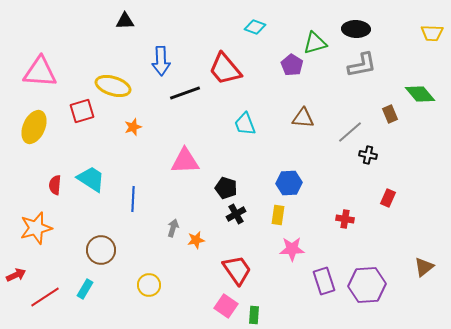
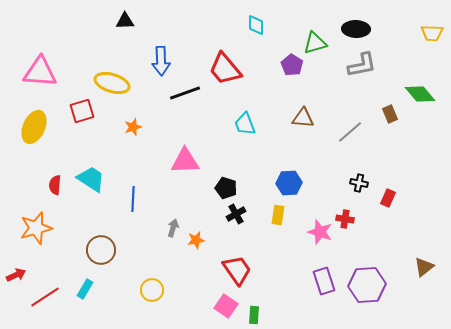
cyan diamond at (255, 27): moved 1 px right, 2 px up; rotated 70 degrees clockwise
yellow ellipse at (113, 86): moved 1 px left, 3 px up
black cross at (368, 155): moved 9 px left, 28 px down
pink star at (292, 249): moved 28 px right, 17 px up; rotated 20 degrees clockwise
yellow circle at (149, 285): moved 3 px right, 5 px down
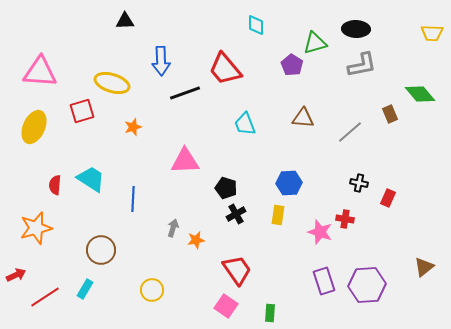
green rectangle at (254, 315): moved 16 px right, 2 px up
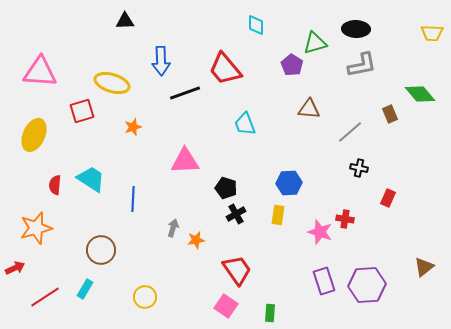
brown triangle at (303, 118): moved 6 px right, 9 px up
yellow ellipse at (34, 127): moved 8 px down
black cross at (359, 183): moved 15 px up
red arrow at (16, 275): moved 1 px left, 7 px up
yellow circle at (152, 290): moved 7 px left, 7 px down
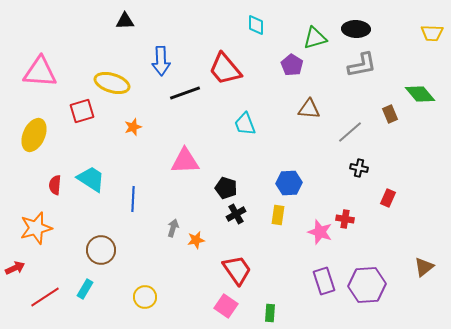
green triangle at (315, 43): moved 5 px up
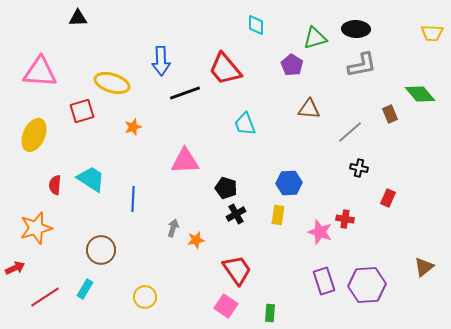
black triangle at (125, 21): moved 47 px left, 3 px up
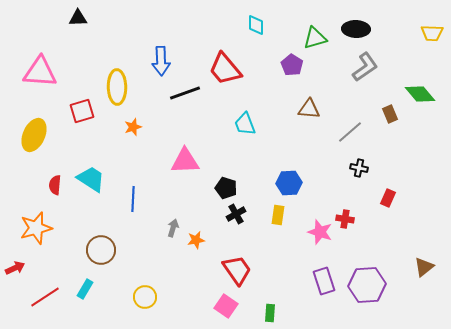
gray L-shape at (362, 65): moved 3 px right, 2 px down; rotated 24 degrees counterclockwise
yellow ellipse at (112, 83): moved 5 px right, 4 px down; rotated 72 degrees clockwise
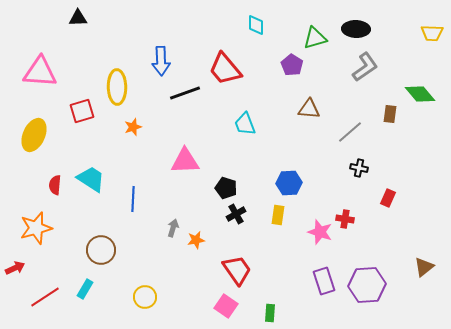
brown rectangle at (390, 114): rotated 30 degrees clockwise
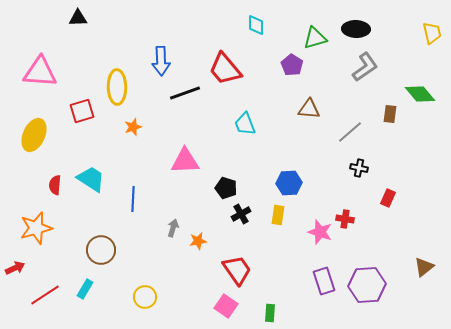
yellow trapezoid at (432, 33): rotated 105 degrees counterclockwise
black cross at (236, 214): moved 5 px right
orange star at (196, 240): moved 2 px right, 1 px down
red line at (45, 297): moved 2 px up
